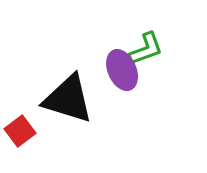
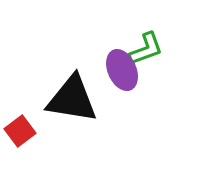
black triangle: moved 4 px right; rotated 8 degrees counterclockwise
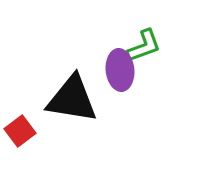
green L-shape: moved 2 px left, 3 px up
purple ellipse: moved 2 px left; rotated 18 degrees clockwise
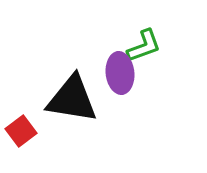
purple ellipse: moved 3 px down
red square: moved 1 px right
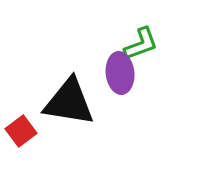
green L-shape: moved 3 px left, 2 px up
black triangle: moved 3 px left, 3 px down
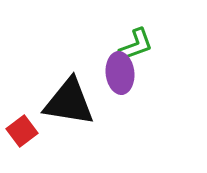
green L-shape: moved 5 px left, 1 px down
red square: moved 1 px right
